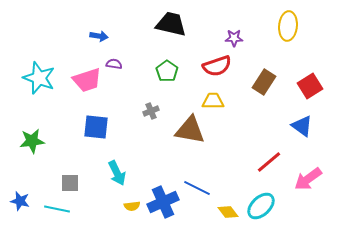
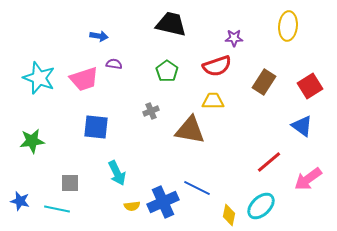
pink trapezoid: moved 3 px left, 1 px up
yellow diamond: moved 1 px right, 3 px down; rotated 50 degrees clockwise
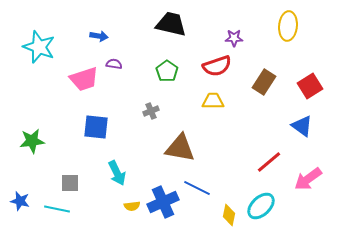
cyan star: moved 31 px up
brown triangle: moved 10 px left, 18 px down
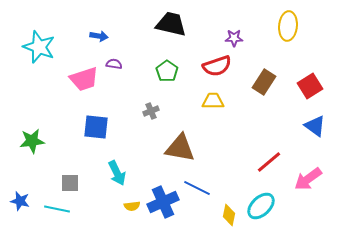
blue triangle: moved 13 px right
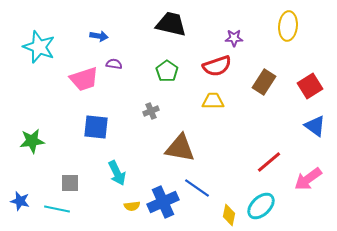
blue line: rotated 8 degrees clockwise
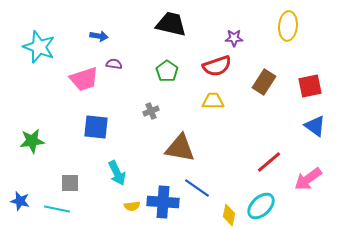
red square: rotated 20 degrees clockwise
blue cross: rotated 28 degrees clockwise
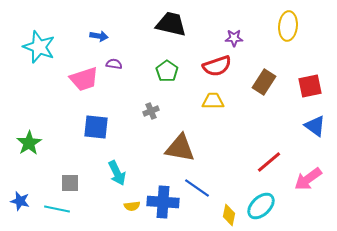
green star: moved 3 px left, 2 px down; rotated 25 degrees counterclockwise
